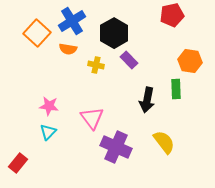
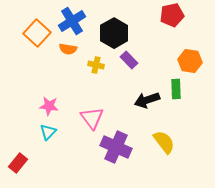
black arrow: rotated 60 degrees clockwise
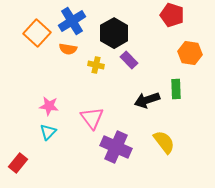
red pentagon: rotated 30 degrees clockwise
orange hexagon: moved 8 px up
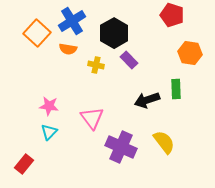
cyan triangle: moved 1 px right
purple cross: moved 5 px right
red rectangle: moved 6 px right, 1 px down
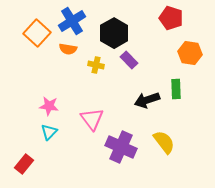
red pentagon: moved 1 px left, 3 px down
pink triangle: moved 1 px down
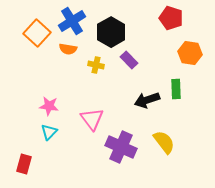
black hexagon: moved 3 px left, 1 px up
red rectangle: rotated 24 degrees counterclockwise
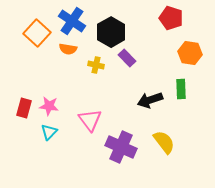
blue cross: rotated 24 degrees counterclockwise
purple rectangle: moved 2 px left, 2 px up
green rectangle: moved 5 px right
black arrow: moved 3 px right
pink triangle: moved 2 px left, 1 px down
red rectangle: moved 56 px up
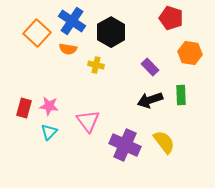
purple rectangle: moved 23 px right, 9 px down
green rectangle: moved 6 px down
pink triangle: moved 2 px left, 1 px down
purple cross: moved 4 px right, 2 px up
